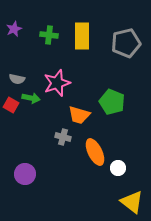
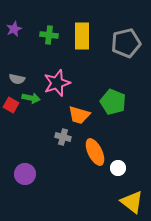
green pentagon: moved 1 px right
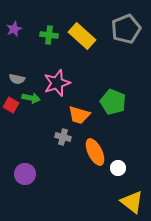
yellow rectangle: rotated 48 degrees counterclockwise
gray pentagon: moved 14 px up; rotated 8 degrees counterclockwise
